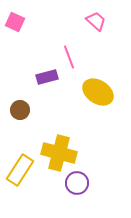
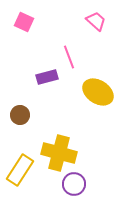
pink square: moved 9 px right
brown circle: moved 5 px down
purple circle: moved 3 px left, 1 px down
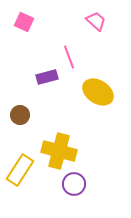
yellow cross: moved 2 px up
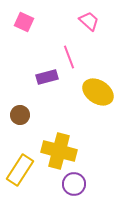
pink trapezoid: moved 7 px left
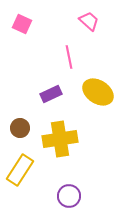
pink square: moved 2 px left, 2 px down
pink line: rotated 10 degrees clockwise
purple rectangle: moved 4 px right, 17 px down; rotated 10 degrees counterclockwise
brown circle: moved 13 px down
yellow cross: moved 1 px right, 12 px up; rotated 24 degrees counterclockwise
purple circle: moved 5 px left, 12 px down
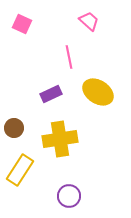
brown circle: moved 6 px left
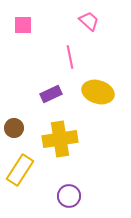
pink square: moved 1 px right, 1 px down; rotated 24 degrees counterclockwise
pink line: moved 1 px right
yellow ellipse: rotated 16 degrees counterclockwise
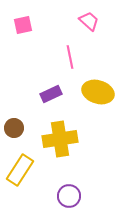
pink square: rotated 12 degrees counterclockwise
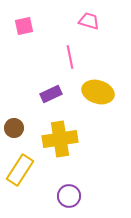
pink trapezoid: rotated 25 degrees counterclockwise
pink square: moved 1 px right, 1 px down
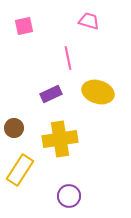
pink line: moved 2 px left, 1 px down
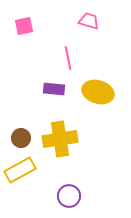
purple rectangle: moved 3 px right, 5 px up; rotated 30 degrees clockwise
brown circle: moved 7 px right, 10 px down
yellow rectangle: rotated 28 degrees clockwise
